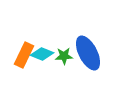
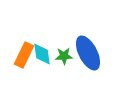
cyan diamond: rotated 60 degrees clockwise
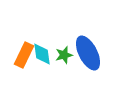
green star: moved 1 px up; rotated 12 degrees counterclockwise
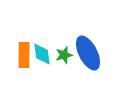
orange rectangle: rotated 25 degrees counterclockwise
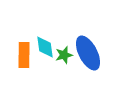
cyan diamond: moved 3 px right, 7 px up
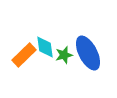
orange rectangle: rotated 45 degrees clockwise
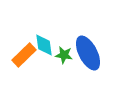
cyan diamond: moved 1 px left, 2 px up
green star: rotated 24 degrees clockwise
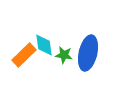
blue ellipse: rotated 40 degrees clockwise
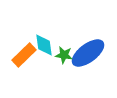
blue ellipse: rotated 40 degrees clockwise
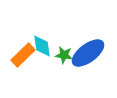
cyan diamond: moved 2 px left, 1 px down
orange rectangle: moved 1 px left
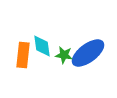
orange rectangle: rotated 40 degrees counterclockwise
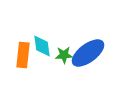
green star: rotated 12 degrees counterclockwise
